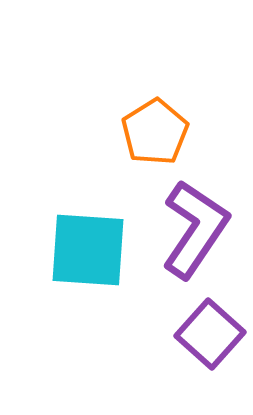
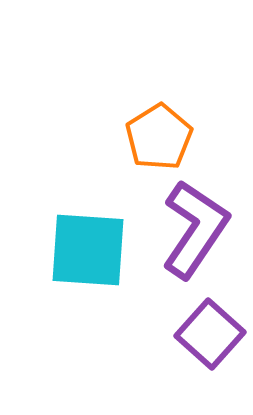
orange pentagon: moved 4 px right, 5 px down
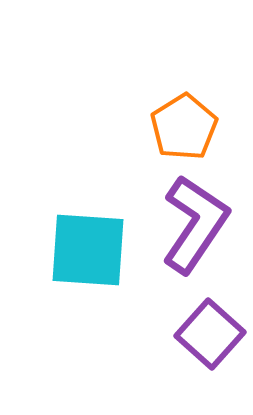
orange pentagon: moved 25 px right, 10 px up
purple L-shape: moved 5 px up
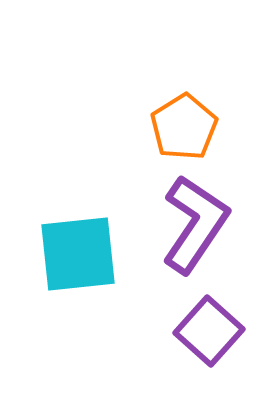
cyan square: moved 10 px left, 4 px down; rotated 10 degrees counterclockwise
purple square: moved 1 px left, 3 px up
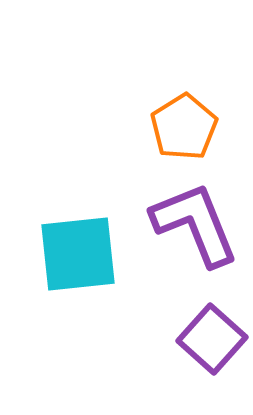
purple L-shape: rotated 56 degrees counterclockwise
purple square: moved 3 px right, 8 px down
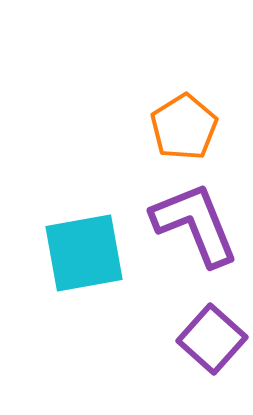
cyan square: moved 6 px right, 1 px up; rotated 4 degrees counterclockwise
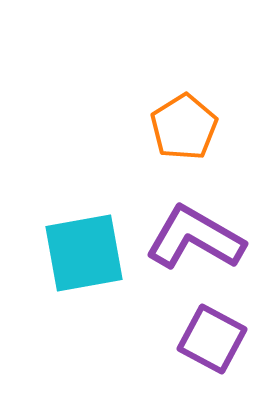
purple L-shape: moved 14 px down; rotated 38 degrees counterclockwise
purple square: rotated 14 degrees counterclockwise
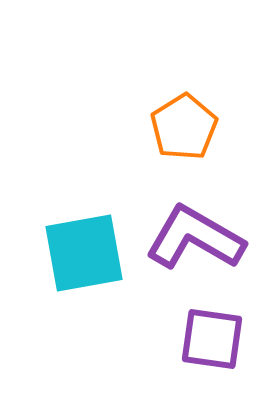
purple square: rotated 20 degrees counterclockwise
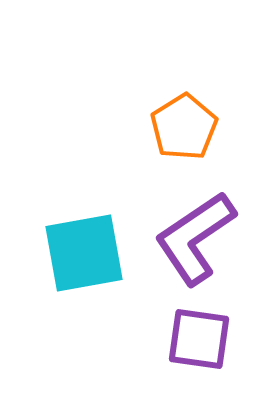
purple L-shape: rotated 64 degrees counterclockwise
purple square: moved 13 px left
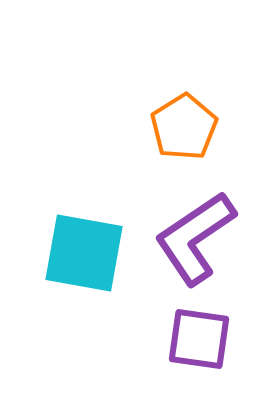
cyan square: rotated 20 degrees clockwise
